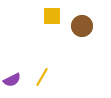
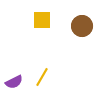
yellow square: moved 10 px left, 4 px down
purple semicircle: moved 2 px right, 2 px down
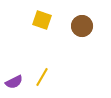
yellow square: rotated 18 degrees clockwise
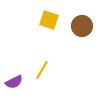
yellow square: moved 7 px right
yellow line: moved 7 px up
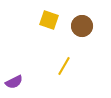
yellow line: moved 22 px right, 4 px up
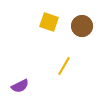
yellow square: moved 2 px down
purple semicircle: moved 6 px right, 4 px down
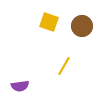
purple semicircle: rotated 18 degrees clockwise
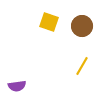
yellow line: moved 18 px right
purple semicircle: moved 3 px left
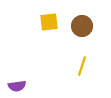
yellow square: rotated 24 degrees counterclockwise
yellow line: rotated 12 degrees counterclockwise
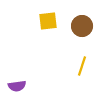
yellow square: moved 1 px left, 1 px up
